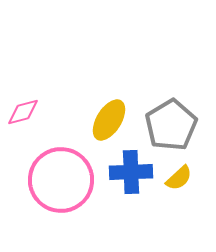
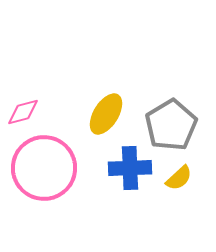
yellow ellipse: moved 3 px left, 6 px up
blue cross: moved 1 px left, 4 px up
pink circle: moved 17 px left, 12 px up
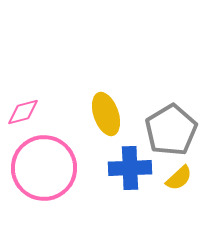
yellow ellipse: rotated 51 degrees counterclockwise
gray pentagon: moved 5 px down
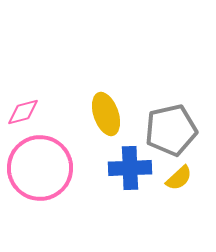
gray pentagon: rotated 18 degrees clockwise
pink circle: moved 4 px left
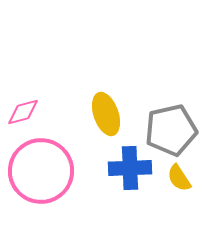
pink circle: moved 1 px right, 3 px down
yellow semicircle: rotated 100 degrees clockwise
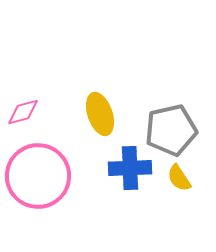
yellow ellipse: moved 6 px left
pink circle: moved 3 px left, 5 px down
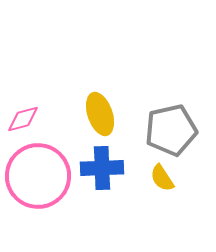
pink diamond: moved 7 px down
blue cross: moved 28 px left
yellow semicircle: moved 17 px left
